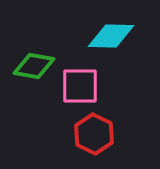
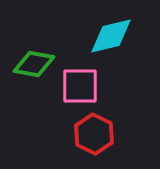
cyan diamond: rotated 15 degrees counterclockwise
green diamond: moved 2 px up
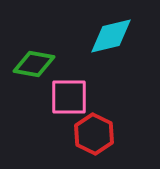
pink square: moved 11 px left, 11 px down
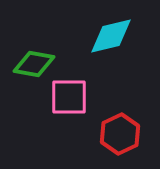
red hexagon: moved 26 px right; rotated 9 degrees clockwise
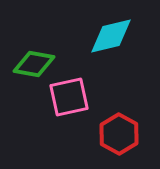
pink square: rotated 12 degrees counterclockwise
red hexagon: moved 1 px left; rotated 6 degrees counterclockwise
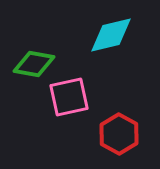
cyan diamond: moved 1 px up
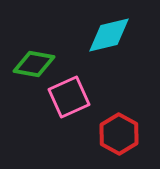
cyan diamond: moved 2 px left
pink square: rotated 12 degrees counterclockwise
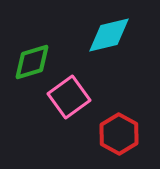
green diamond: moved 2 px left, 2 px up; rotated 27 degrees counterclockwise
pink square: rotated 12 degrees counterclockwise
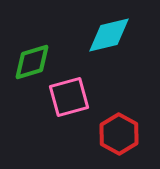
pink square: rotated 21 degrees clockwise
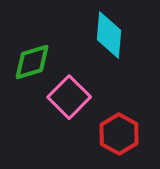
cyan diamond: rotated 72 degrees counterclockwise
pink square: rotated 30 degrees counterclockwise
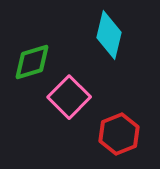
cyan diamond: rotated 9 degrees clockwise
red hexagon: rotated 9 degrees clockwise
